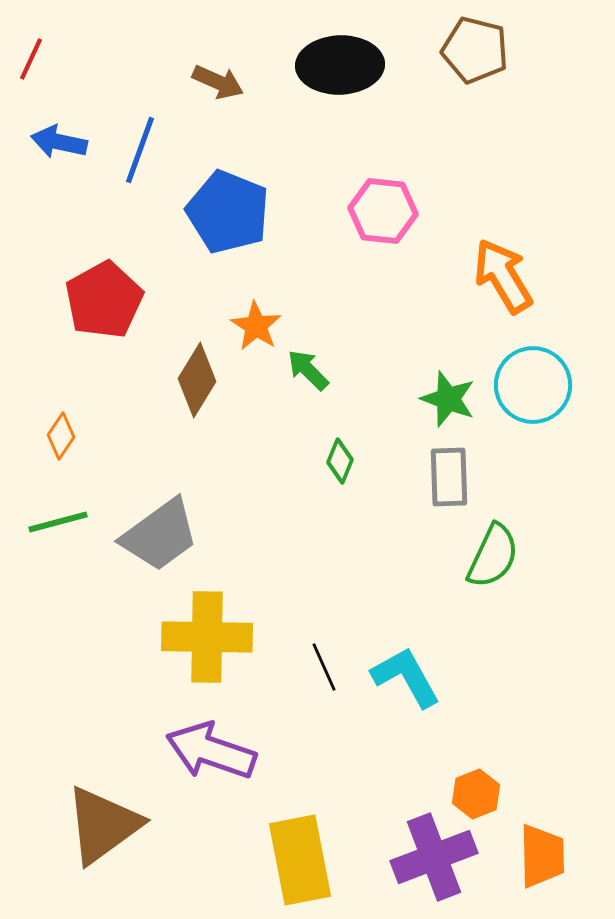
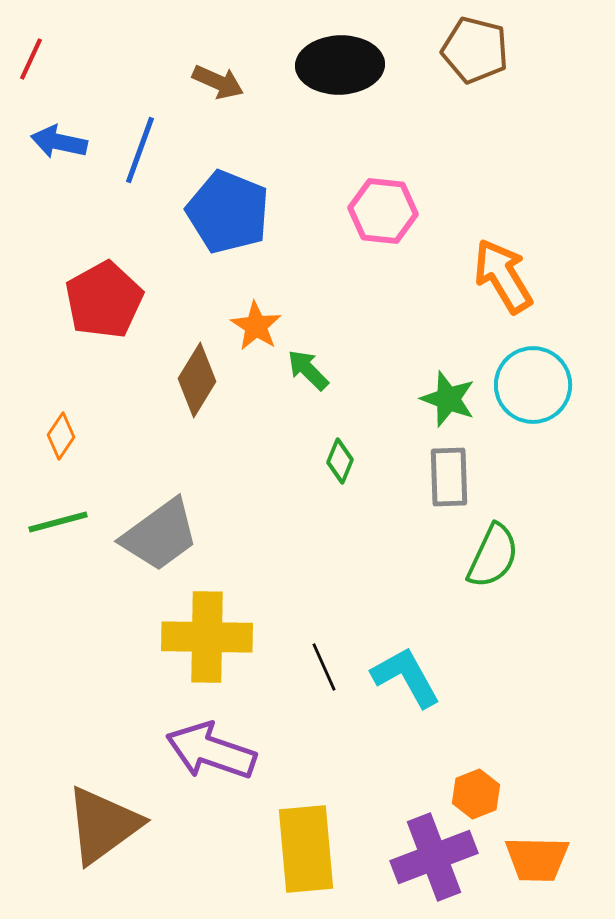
orange trapezoid: moved 5 px left, 3 px down; rotated 92 degrees clockwise
yellow rectangle: moved 6 px right, 11 px up; rotated 6 degrees clockwise
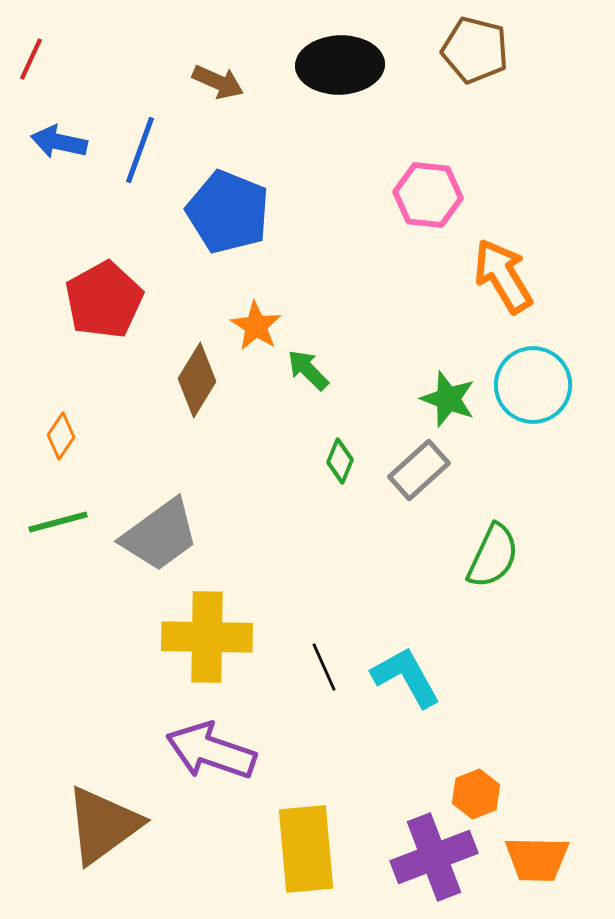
pink hexagon: moved 45 px right, 16 px up
gray rectangle: moved 30 px left, 7 px up; rotated 50 degrees clockwise
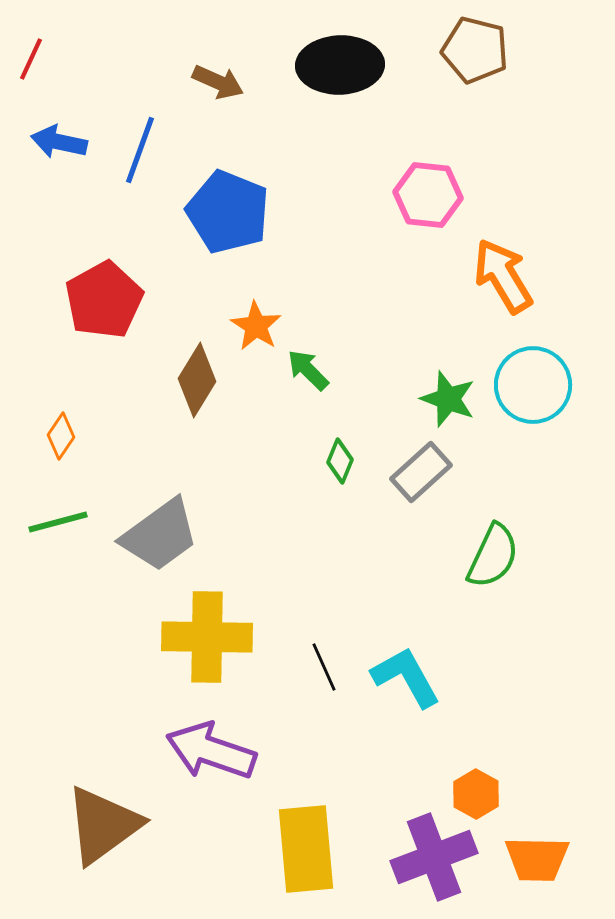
gray rectangle: moved 2 px right, 2 px down
orange hexagon: rotated 9 degrees counterclockwise
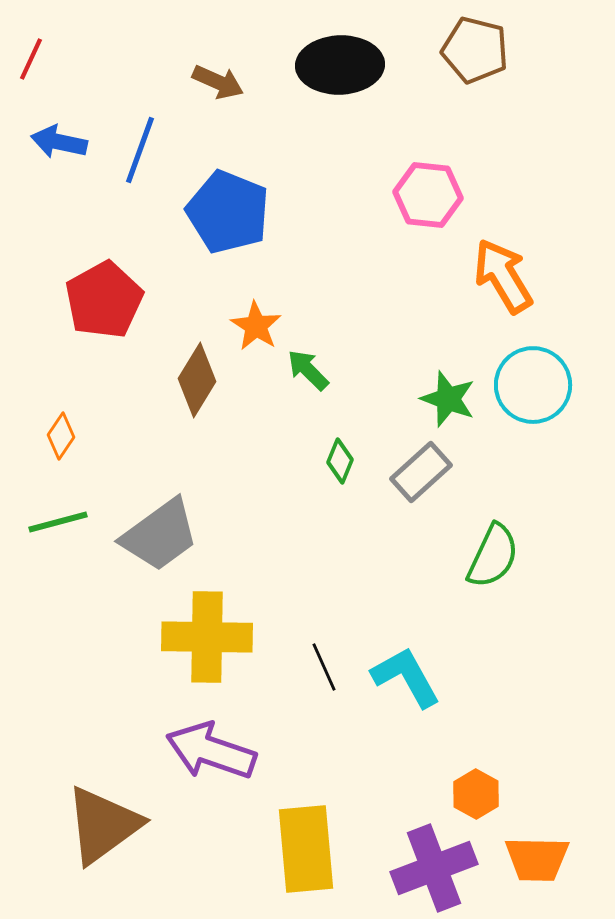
purple cross: moved 11 px down
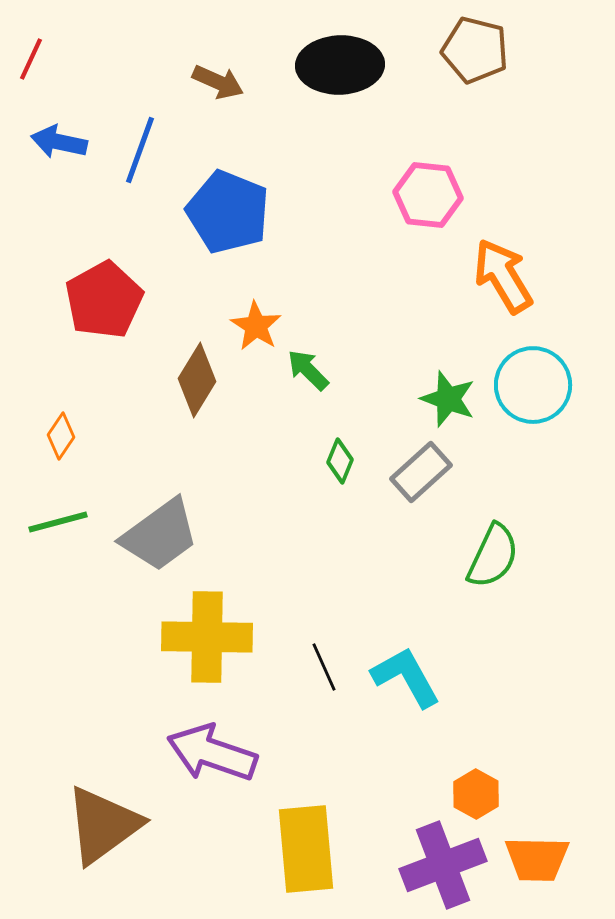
purple arrow: moved 1 px right, 2 px down
purple cross: moved 9 px right, 3 px up
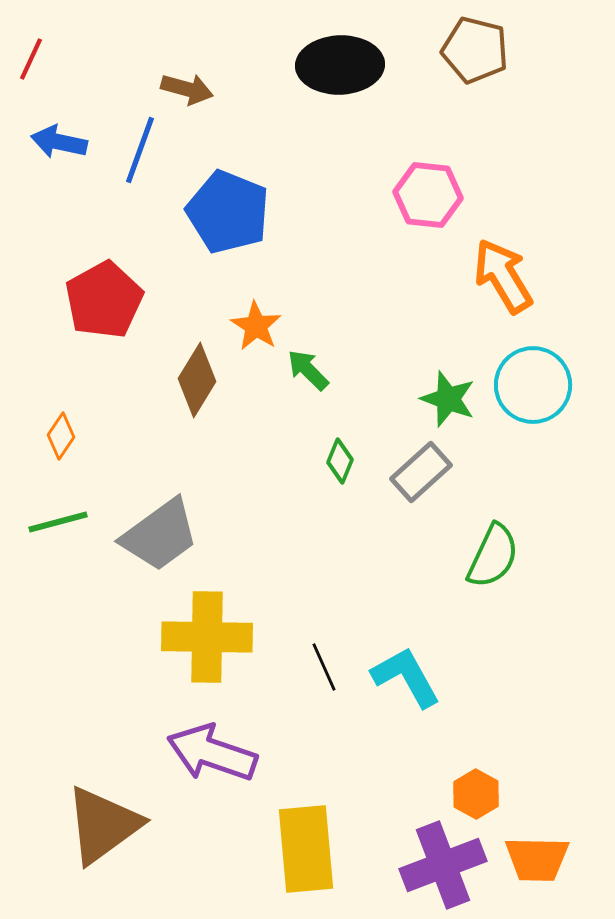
brown arrow: moved 31 px left, 7 px down; rotated 9 degrees counterclockwise
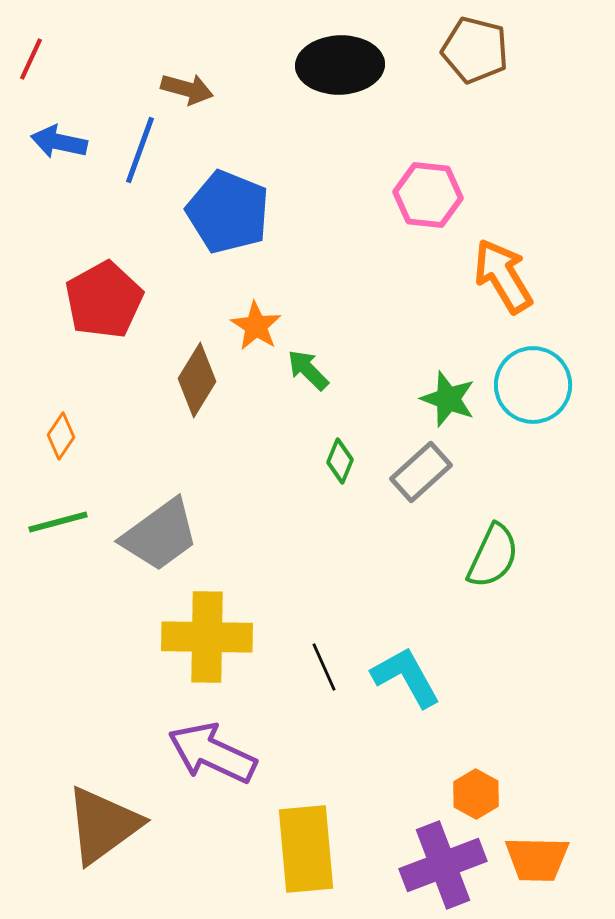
purple arrow: rotated 6 degrees clockwise
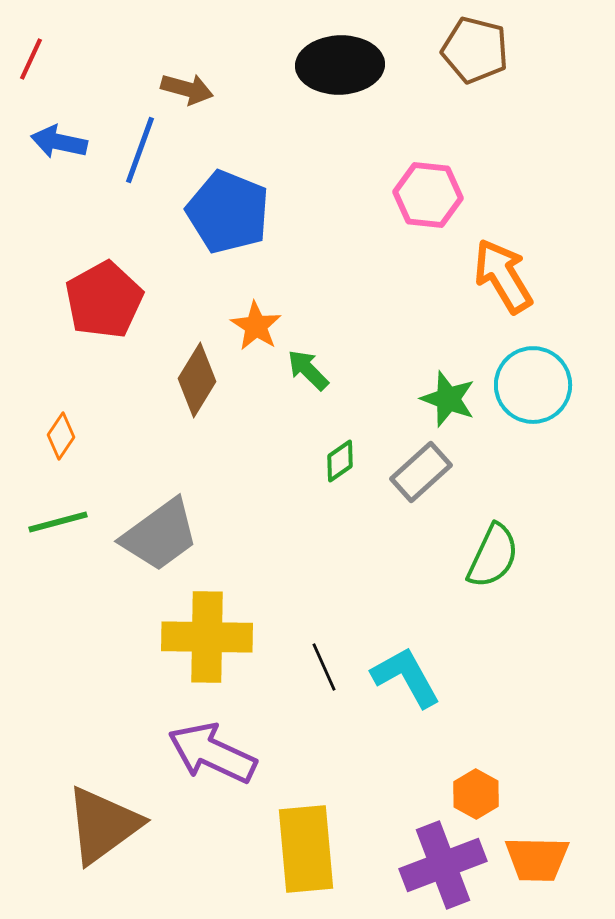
green diamond: rotated 33 degrees clockwise
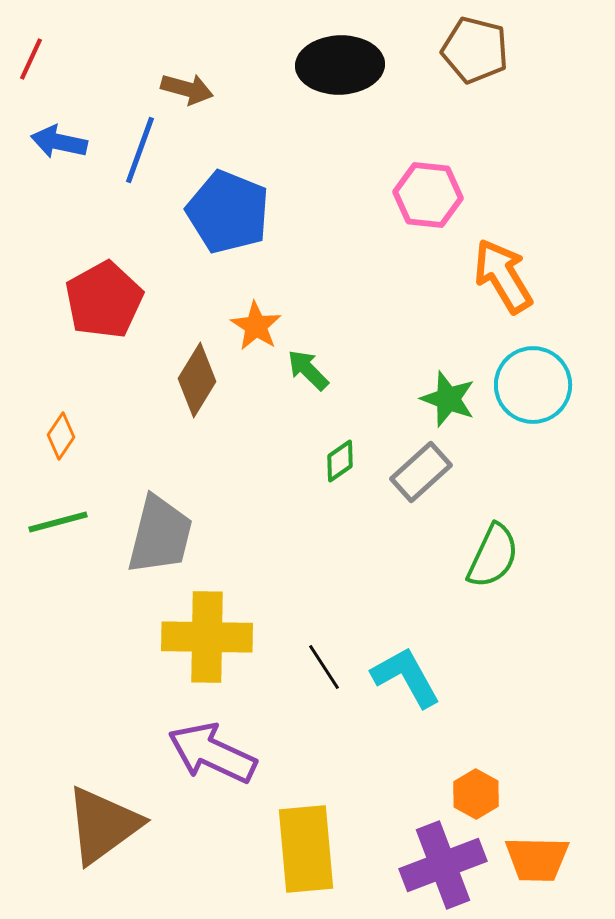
gray trapezoid: rotated 40 degrees counterclockwise
black line: rotated 9 degrees counterclockwise
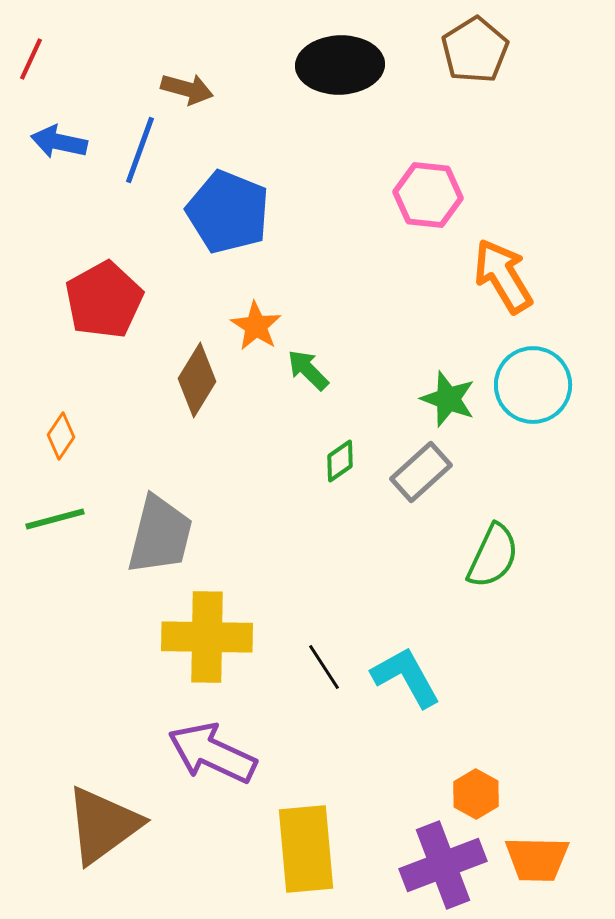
brown pentagon: rotated 26 degrees clockwise
green line: moved 3 px left, 3 px up
